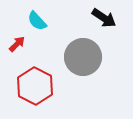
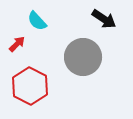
black arrow: moved 1 px down
red hexagon: moved 5 px left
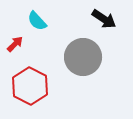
red arrow: moved 2 px left
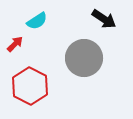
cyan semicircle: rotated 80 degrees counterclockwise
gray circle: moved 1 px right, 1 px down
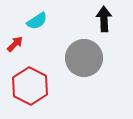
black arrow: rotated 125 degrees counterclockwise
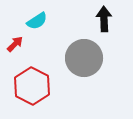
red hexagon: moved 2 px right
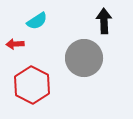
black arrow: moved 2 px down
red arrow: rotated 138 degrees counterclockwise
red hexagon: moved 1 px up
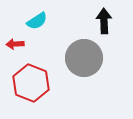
red hexagon: moved 1 px left, 2 px up; rotated 6 degrees counterclockwise
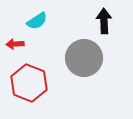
red hexagon: moved 2 px left
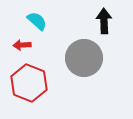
cyan semicircle: rotated 105 degrees counterclockwise
red arrow: moved 7 px right, 1 px down
